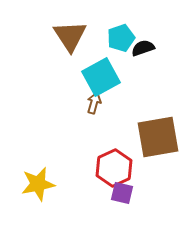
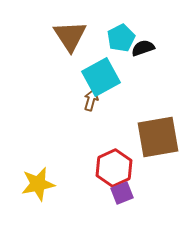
cyan pentagon: rotated 8 degrees counterclockwise
brown arrow: moved 3 px left, 3 px up
purple square: rotated 35 degrees counterclockwise
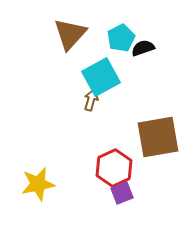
brown triangle: moved 2 px up; rotated 15 degrees clockwise
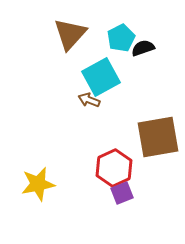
brown arrow: moved 2 px left; rotated 85 degrees counterclockwise
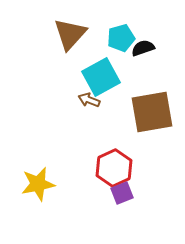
cyan pentagon: rotated 12 degrees clockwise
brown square: moved 6 px left, 25 px up
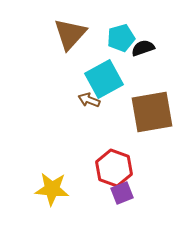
cyan square: moved 3 px right, 2 px down
red hexagon: rotated 15 degrees counterclockwise
yellow star: moved 14 px right, 5 px down; rotated 16 degrees clockwise
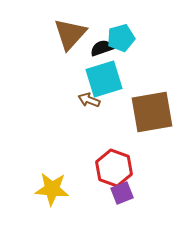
black semicircle: moved 41 px left
cyan square: rotated 12 degrees clockwise
